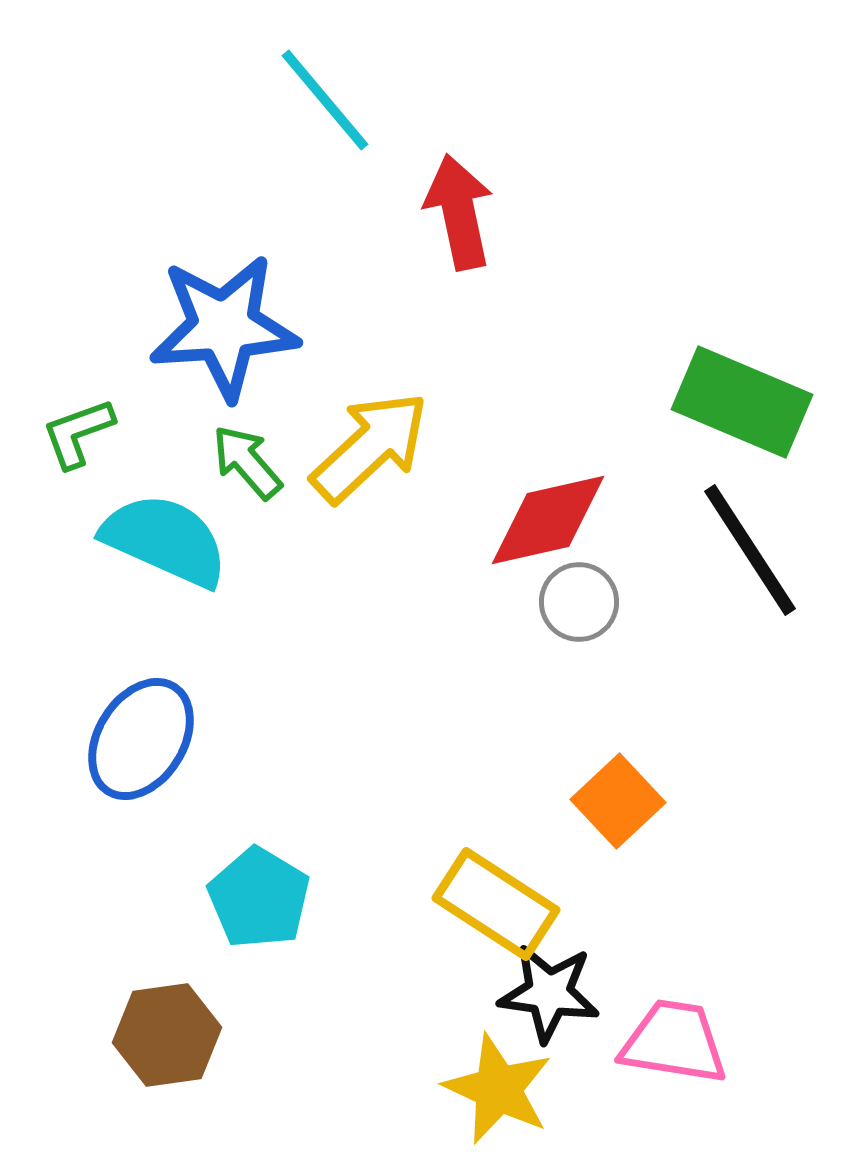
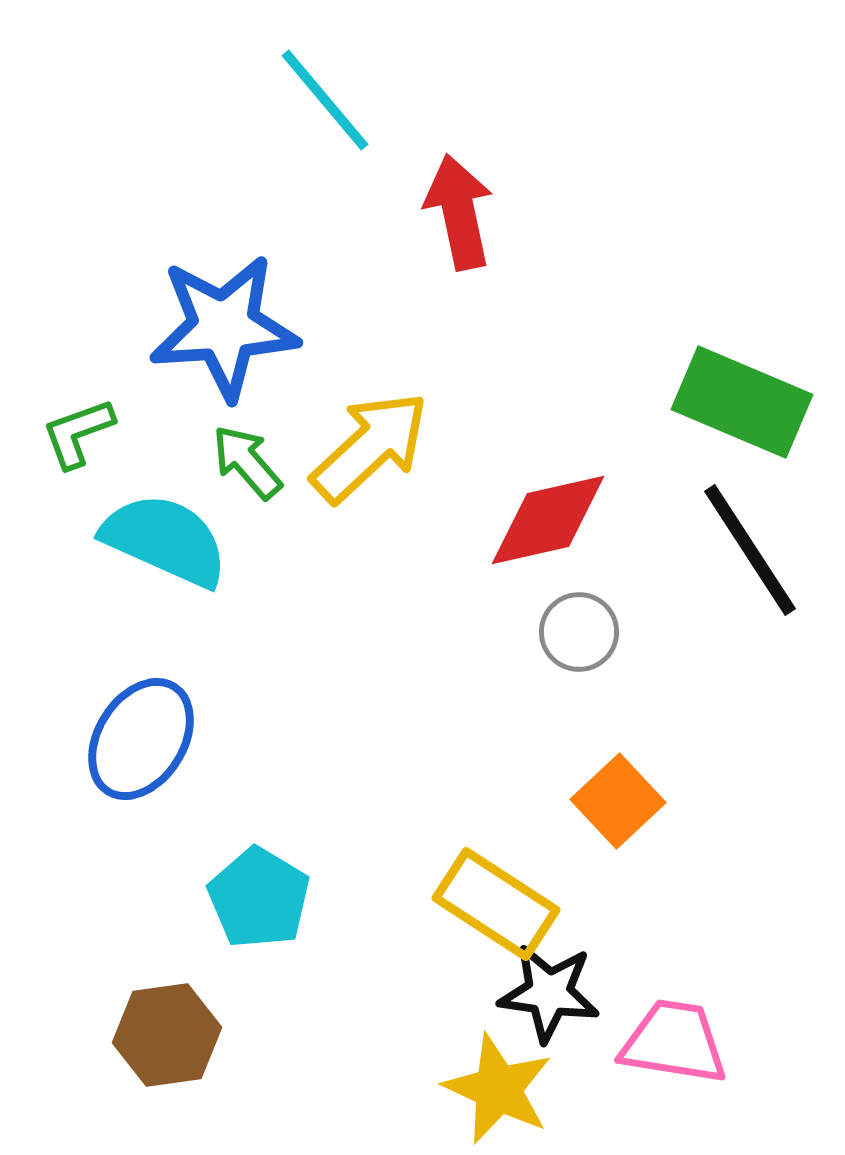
gray circle: moved 30 px down
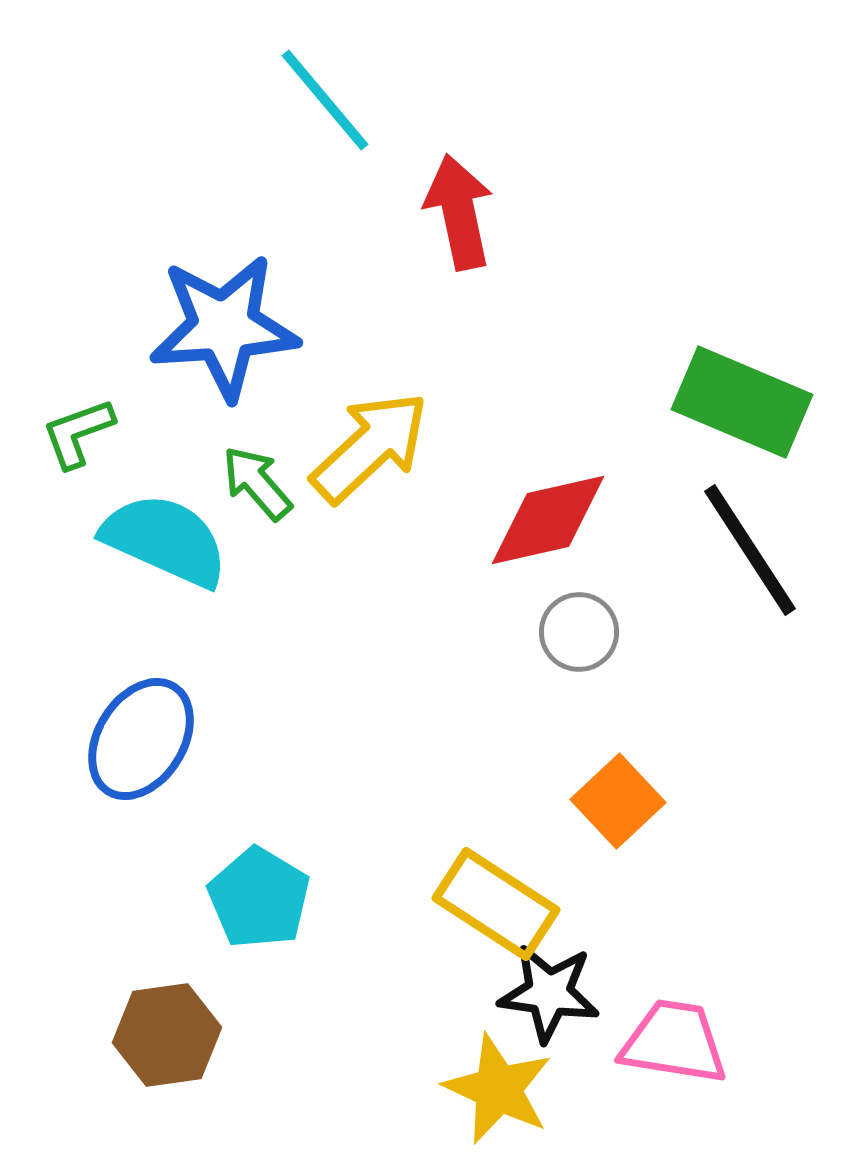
green arrow: moved 10 px right, 21 px down
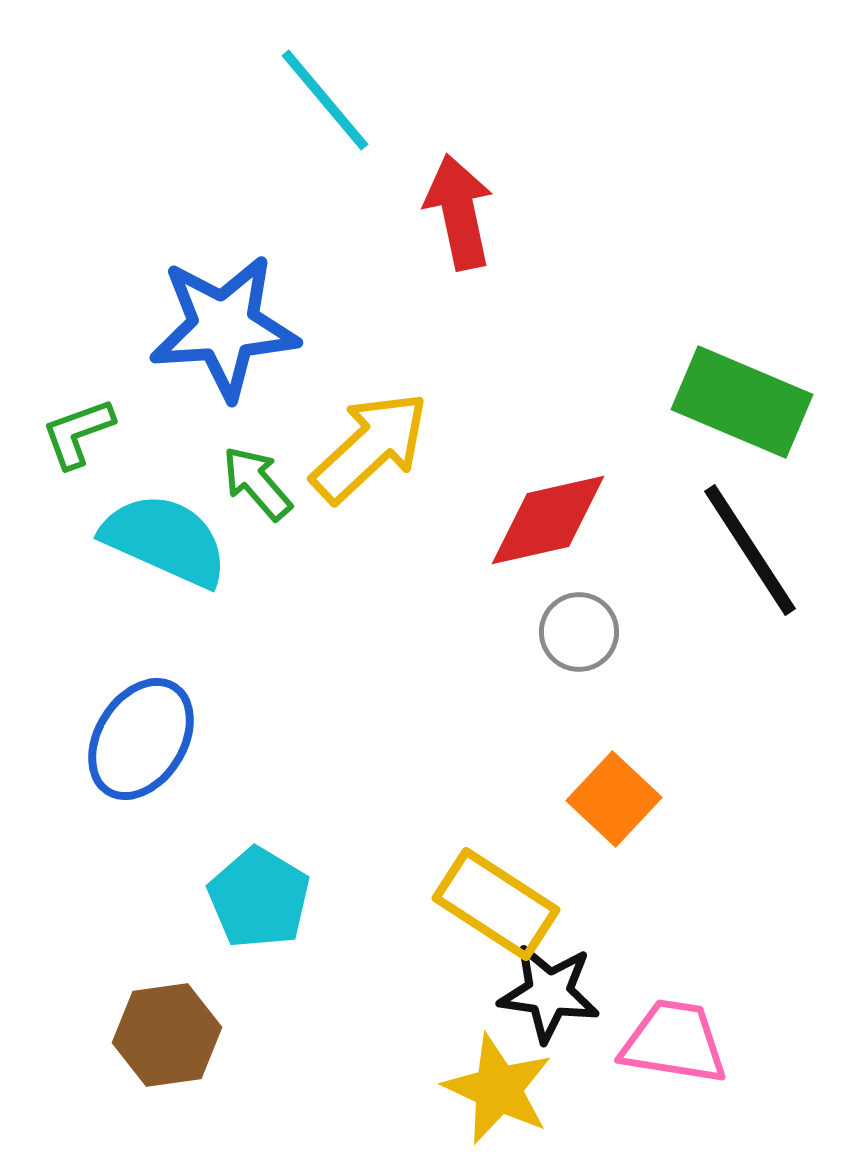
orange square: moved 4 px left, 2 px up; rotated 4 degrees counterclockwise
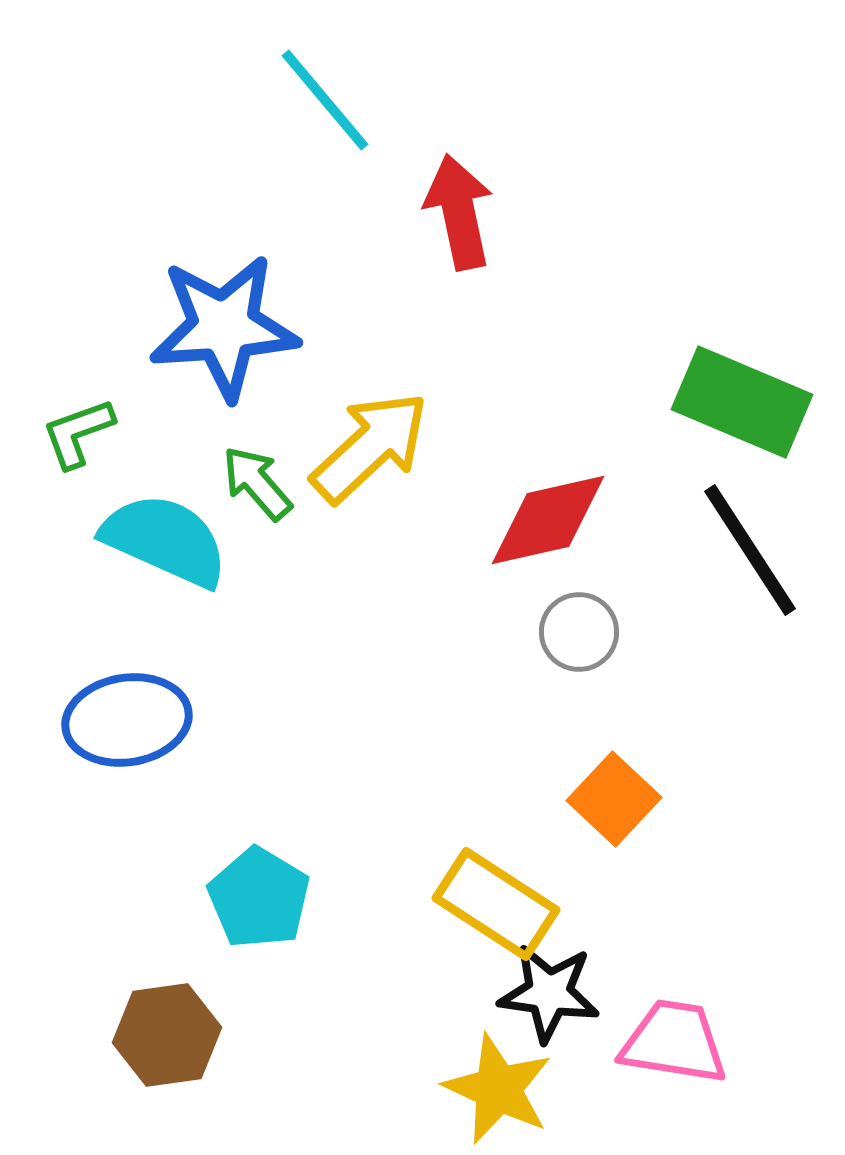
blue ellipse: moved 14 px left, 19 px up; rotated 49 degrees clockwise
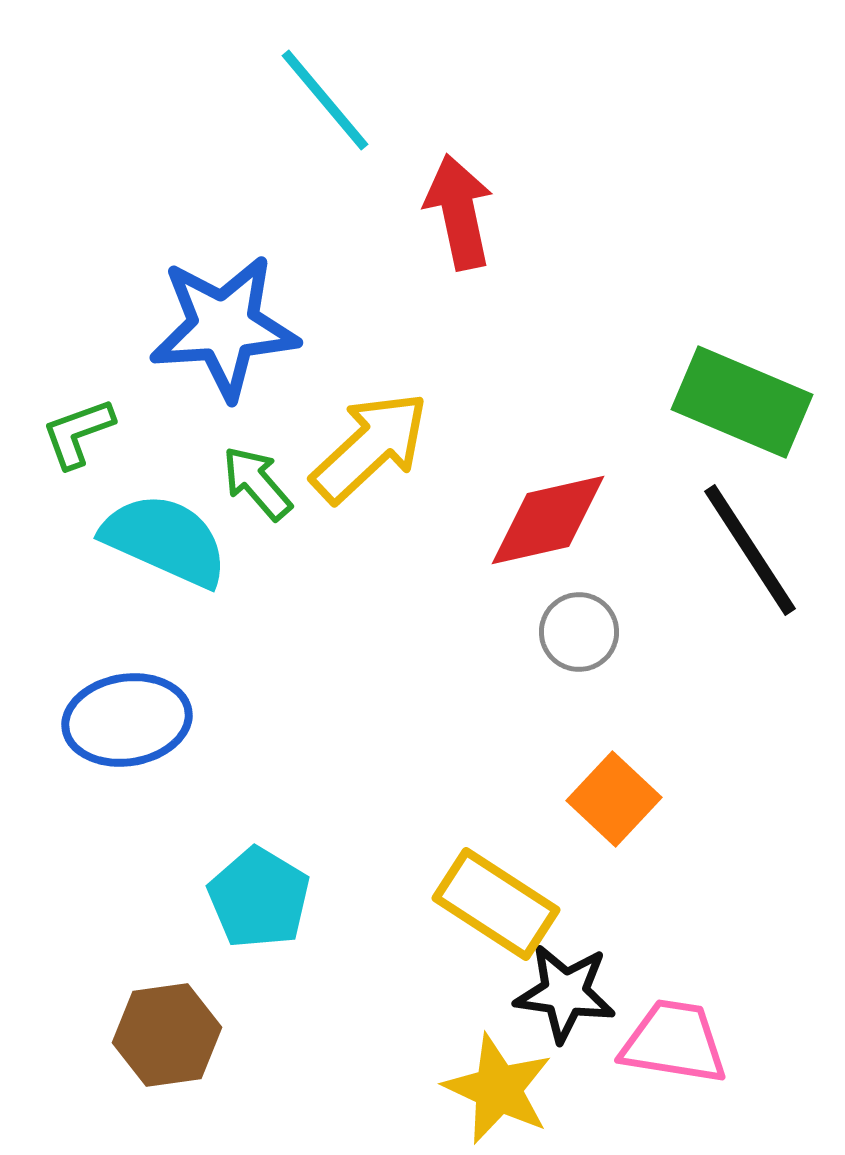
black star: moved 16 px right
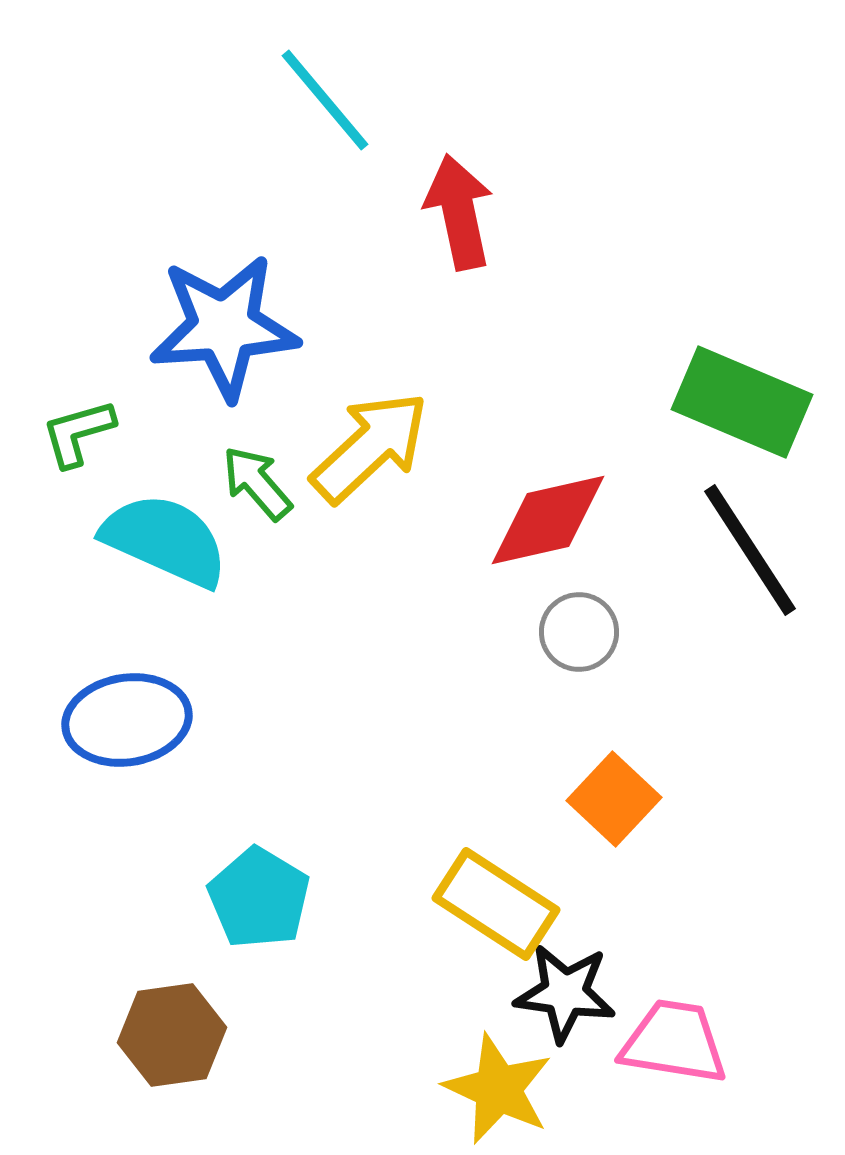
green L-shape: rotated 4 degrees clockwise
brown hexagon: moved 5 px right
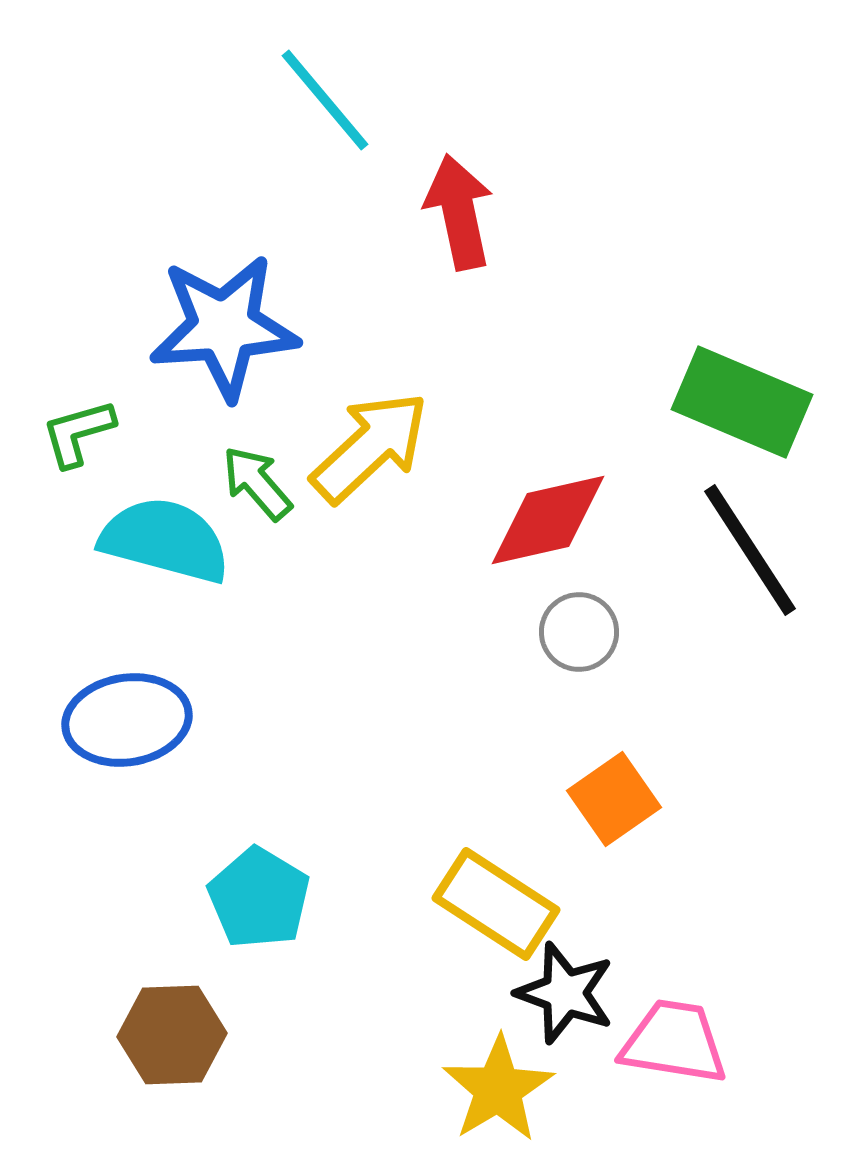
cyan semicircle: rotated 9 degrees counterclockwise
orange square: rotated 12 degrees clockwise
black star: rotated 12 degrees clockwise
brown hexagon: rotated 6 degrees clockwise
yellow star: rotated 16 degrees clockwise
